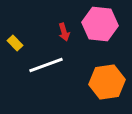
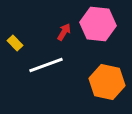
pink hexagon: moved 2 px left
red arrow: rotated 132 degrees counterclockwise
orange hexagon: rotated 20 degrees clockwise
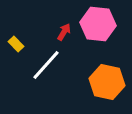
yellow rectangle: moved 1 px right, 1 px down
white line: rotated 28 degrees counterclockwise
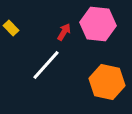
yellow rectangle: moved 5 px left, 16 px up
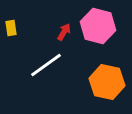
pink hexagon: moved 2 px down; rotated 8 degrees clockwise
yellow rectangle: rotated 35 degrees clockwise
white line: rotated 12 degrees clockwise
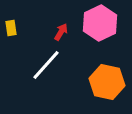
pink hexagon: moved 2 px right, 3 px up; rotated 20 degrees clockwise
red arrow: moved 3 px left
white line: rotated 12 degrees counterclockwise
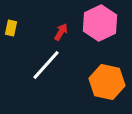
yellow rectangle: rotated 21 degrees clockwise
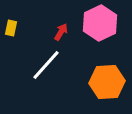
orange hexagon: rotated 16 degrees counterclockwise
